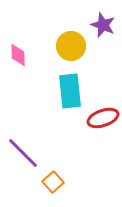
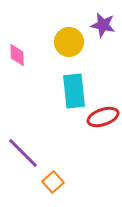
purple star: rotated 10 degrees counterclockwise
yellow circle: moved 2 px left, 4 px up
pink diamond: moved 1 px left
cyan rectangle: moved 4 px right
red ellipse: moved 1 px up
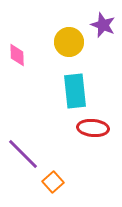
purple star: rotated 10 degrees clockwise
cyan rectangle: moved 1 px right
red ellipse: moved 10 px left, 11 px down; rotated 24 degrees clockwise
purple line: moved 1 px down
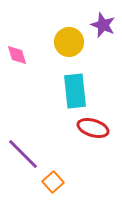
pink diamond: rotated 15 degrees counterclockwise
red ellipse: rotated 12 degrees clockwise
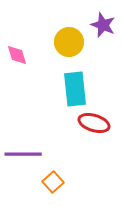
cyan rectangle: moved 2 px up
red ellipse: moved 1 px right, 5 px up
purple line: rotated 45 degrees counterclockwise
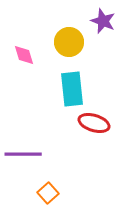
purple star: moved 4 px up
pink diamond: moved 7 px right
cyan rectangle: moved 3 px left
orange square: moved 5 px left, 11 px down
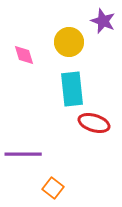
orange square: moved 5 px right, 5 px up; rotated 10 degrees counterclockwise
